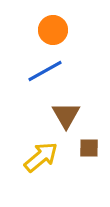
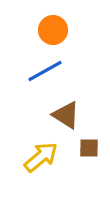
brown triangle: rotated 28 degrees counterclockwise
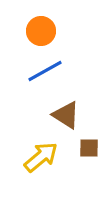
orange circle: moved 12 px left, 1 px down
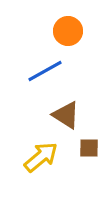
orange circle: moved 27 px right
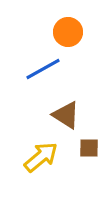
orange circle: moved 1 px down
blue line: moved 2 px left, 2 px up
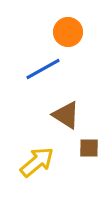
yellow arrow: moved 4 px left, 5 px down
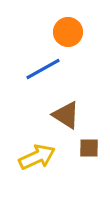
yellow arrow: moved 5 px up; rotated 15 degrees clockwise
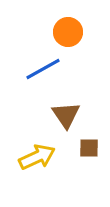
brown triangle: rotated 24 degrees clockwise
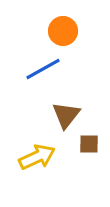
orange circle: moved 5 px left, 1 px up
brown triangle: rotated 12 degrees clockwise
brown square: moved 4 px up
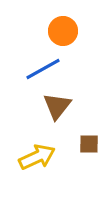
brown triangle: moved 9 px left, 9 px up
